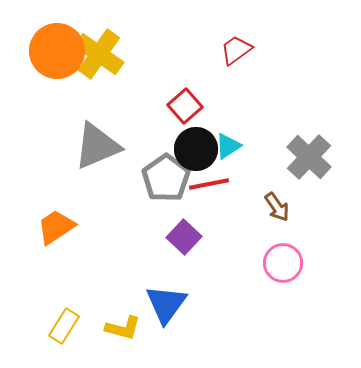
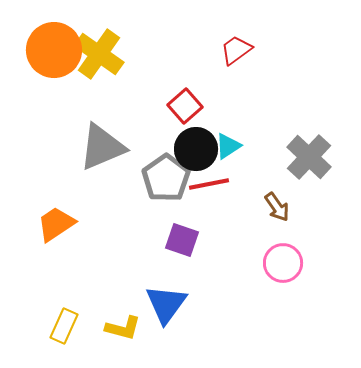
orange circle: moved 3 px left, 1 px up
gray triangle: moved 5 px right, 1 px down
orange trapezoid: moved 3 px up
purple square: moved 2 px left, 3 px down; rotated 24 degrees counterclockwise
yellow rectangle: rotated 8 degrees counterclockwise
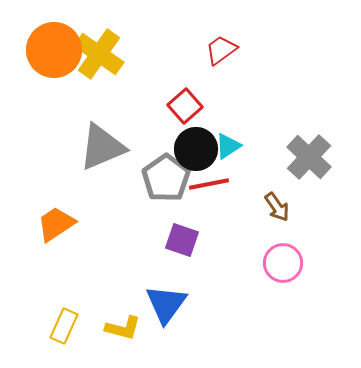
red trapezoid: moved 15 px left
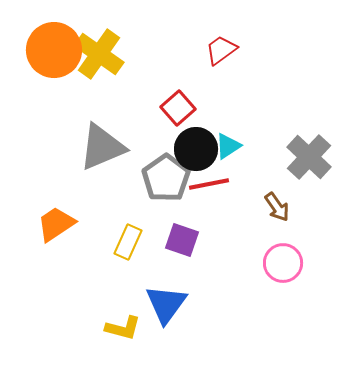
red square: moved 7 px left, 2 px down
yellow rectangle: moved 64 px right, 84 px up
